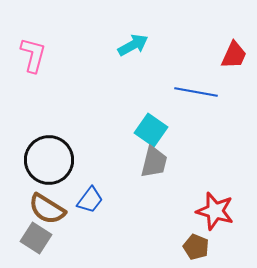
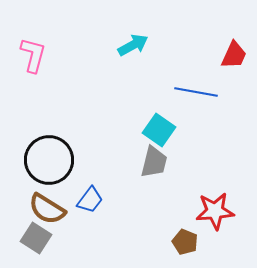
cyan square: moved 8 px right
red star: rotated 21 degrees counterclockwise
brown pentagon: moved 11 px left, 5 px up
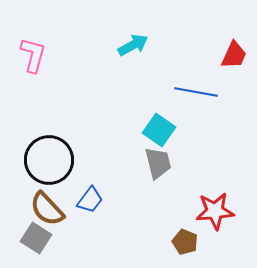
gray trapezoid: moved 4 px right, 1 px down; rotated 28 degrees counterclockwise
brown semicircle: rotated 15 degrees clockwise
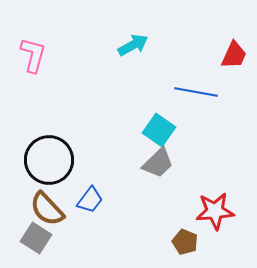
gray trapezoid: rotated 60 degrees clockwise
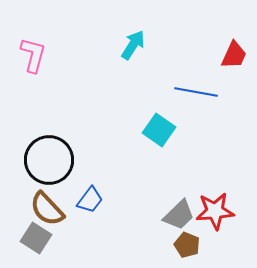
cyan arrow: rotated 28 degrees counterclockwise
gray trapezoid: moved 21 px right, 52 px down
brown pentagon: moved 2 px right, 3 px down
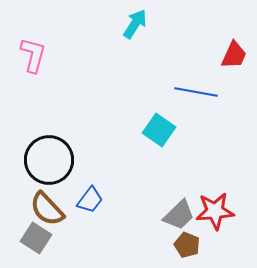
cyan arrow: moved 2 px right, 21 px up
